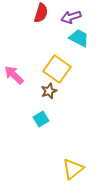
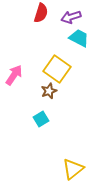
pink arrow: rotated 80 degrees clockwise
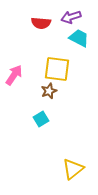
red semicircle: moved 10 px down; rotated 78 degrees clockwise
yellow square: rotated 28 degrees counterclockwise
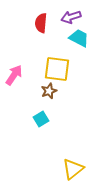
red semicircle: rotated 90 degrees clockwise
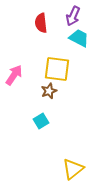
purple arrow: moved 2 px right, 1 px up; rotated 48 degrees counterclockwise
red semicircle: rotated 12 degrees counterclockwise
cyan square: moved 2 px down
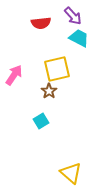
purple arrow: rotated 66 degrees counterclockwise
red semicircle: rotated 90 degrees counterclockwise
yellow square: rotated 20 degrees counterclockwise
brown star: rotated 14 degrees counterclockwise
yellow triangle: moved 2 px left, 4 px down; rotated 40 degrees counterclockwise
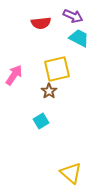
purple arrow: rotated 24 degrees counterclockwise
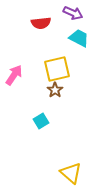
purple arrow: moved 3 px up
brown star: moved 6 px right, 1 px up
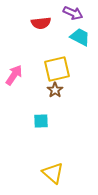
cyan trapezoid: moved 1 px right, 1 px up
cyan square: rotated 28 degrees clockwise
yellow triangle: moved 18 px left
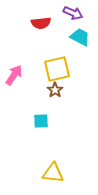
yellow triangle: rotated 35 degrees counterclockwise
